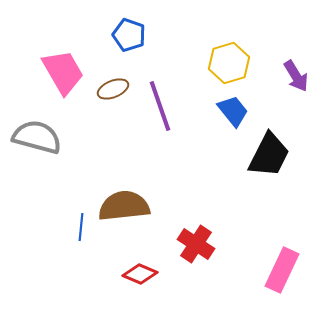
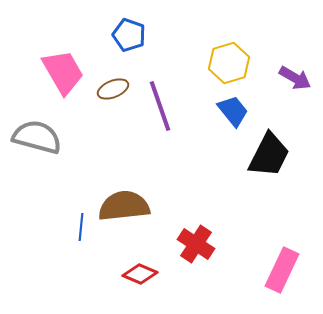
purple arrow: moved 1 px left, 2 px down; rotated 28 degrees counterclockwise
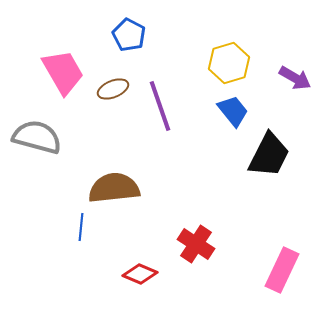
blue pentagon: rotated 8 degrees clockwise
brown semicircle: moved 10 px left, 18 px up
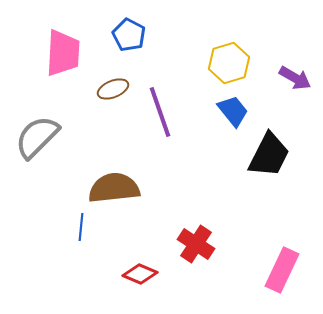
pink trapezoid: moved 19 px up; rotated 33 degrees clockwise
purple line: moved 6 px down
gray semicircle: rotated 60 degrees counterclockwise
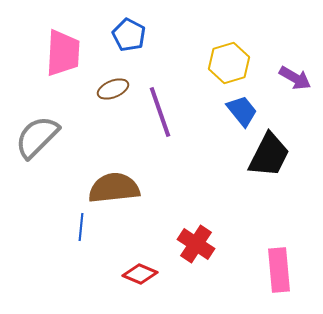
blue trapezoid: moved 9 px right
pink rectangle: moved 3 px left; rotated 30 degrees counterclockwise
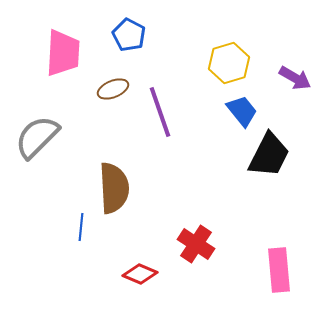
brown semicircle: rotated 93 degrees clockwise
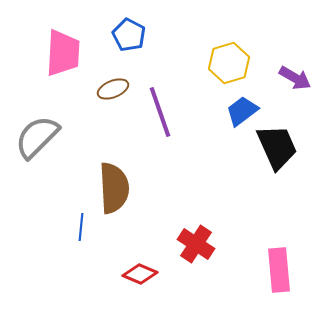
blue trapezoid: rotated 88 degrees counterclockwise
black trapezoid: moved 8 px right, 8 px up; rotated 51 degrees counterclockwise
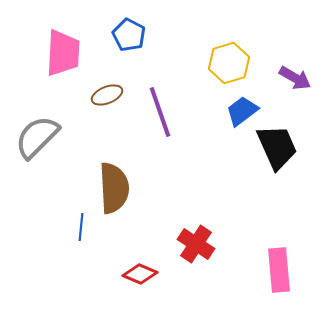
brown ellipse: moved 6 px left, 6 px down
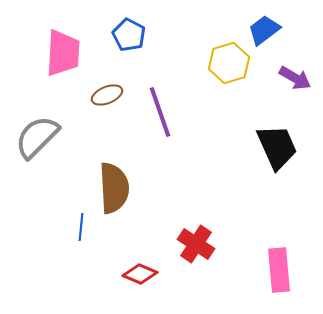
blue trapezoid: moved 22 px right, 81 px up
